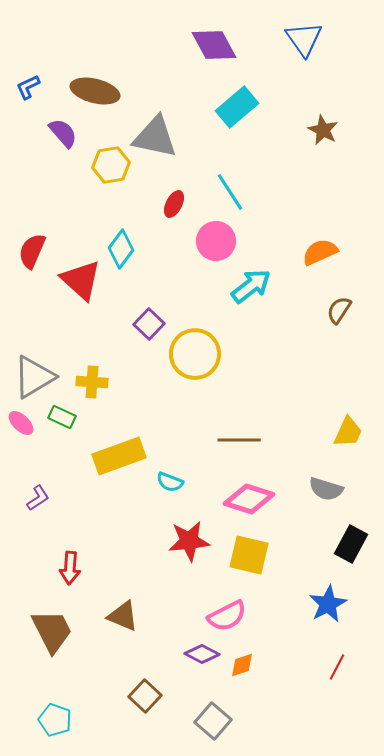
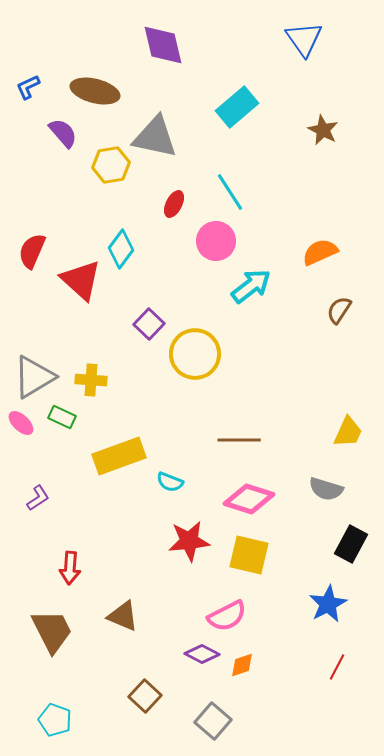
purple diamond at (214, 45): moved 51 px left; rotated 15 degrees clockwise
yellow cross at (92, 382): moved 1 px left, 2 px up
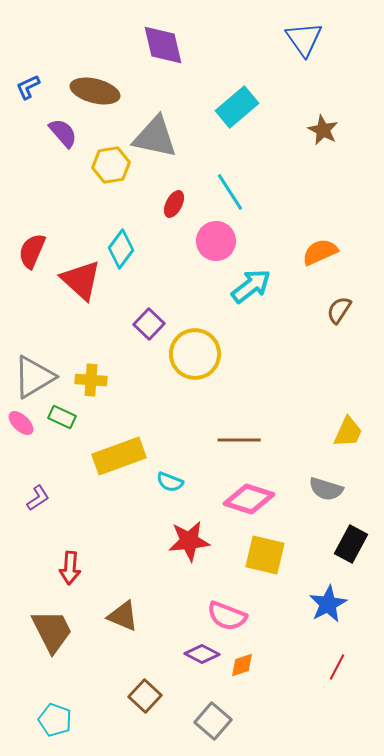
yellow square at (249, 555): moved 16 px right
pink semicircle at (227, 616): rotated 48 degrees clockwise
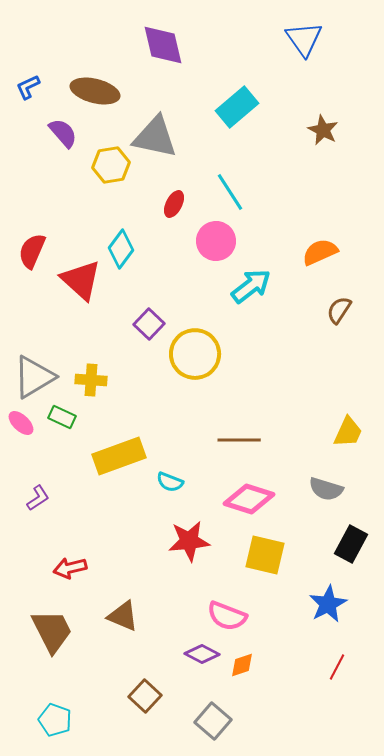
red arrow at (70, 568): rotated 72 degrees clockwise
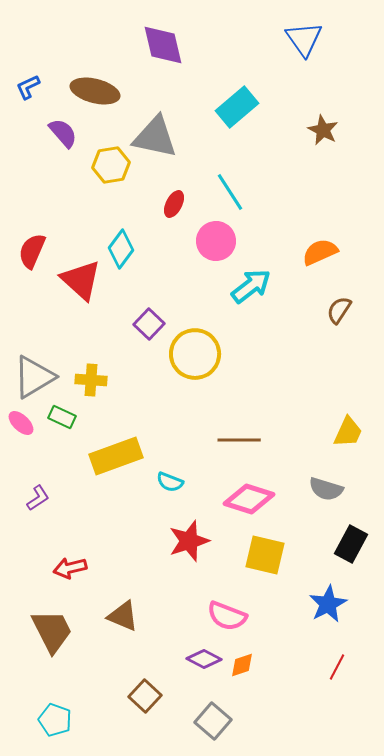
yellow rectangle at (119, 456): moved 3 px left
red star at (189, 541): rotated 12 degrees counterclockwise
purple diamond at (202, 654): moved 2 px right, 5 px down
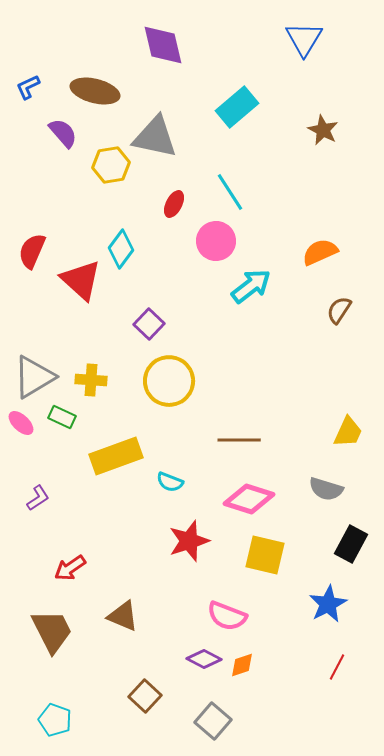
blue triangle at (304, 39): rotated 6 degrees clockwise
yellow circle at (195, 354): moved 26 px left, 27 px down
red arrow at (70, 568): rotated 20 degrees counterclockwise
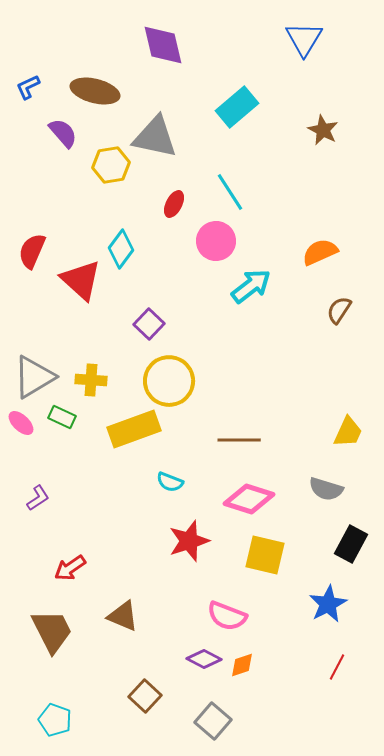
yellow rectangle at (116, 456): moved 18 px right, 27 px up
